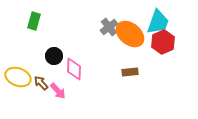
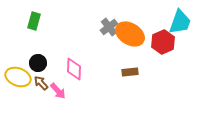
cyan trapezoid: moved 22 px right
orange ellipse: rotated 8 degrees counterclockwise
black circle: moved 16 px left, 7 px down
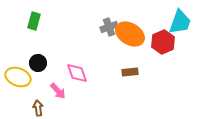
gray cross: rotated 18 degrees clockwise
pink diamond: moved 3 px right, 4 px down; rotated 20 degrees counterclockwise
brown arrow: moved 3 px left, 25 px down; rotated 35 degrees clockwise
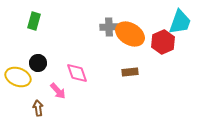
gray cross: rotated 18 degrees clockwise
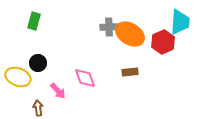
cyan trapezoid: rotated 16 degrees counterclockwise
pink diamond: moved 8 px right, 5 px down
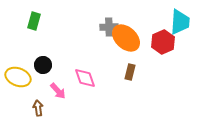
orange ellipse: moved 4 px left, 4 px down; rotated 12 degrees clockwise
black circle: moved 5 px right, 2 px down
brown rectangle: rotated 70 degrees counterclockwise
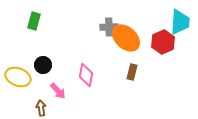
brown rectangle: moved 2 px right
pink diamond: moved 1 px right, 3 px up; rotated 30 degrees clockwise
brown arrow: moved 3 px right
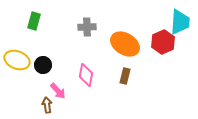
gray cross: moved 22 px left
orange ellipse: moved 1 px left, 6 px down; rotated 12 degrees counterclockwise
brown rectangle: moved 7 px left, 4 px down
yellow ellipse: moved 1 px left, 17 px up
brown arrow: moved 6 px right, 3 px up
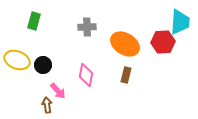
red hexagon: rotated 20 degrees clockwise
brown rectangle: moved 1 px right, 1 px up
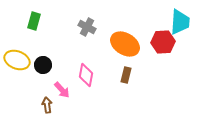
gray cross: rotated 30 degrees clockwise
pink arrow: moved 4 px right, 1 px up
